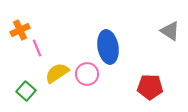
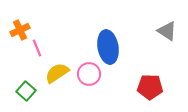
gray triangle: moved 3 px left
pink circle: moved 2 px right
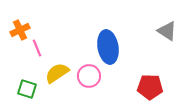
pink circle: moved 2 px down
green square: moved 1 px right, 2 px up; rotated 24 degrees counterclockwise
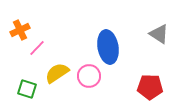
gray triangle: moved 8 px left, 3 px down
pink line: rotated 66 degrees clockwise
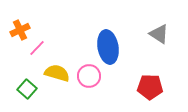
yellow semicircle: rotated 50 degrees clockwise
green square: rotated 24 degrees clockwise
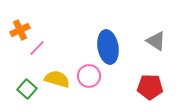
gray triangle: moved 3 px left, 7 px down
yellow semicircle: moved 6 px down
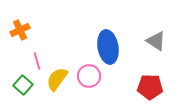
pink line: moved 13 px down; rotated 60 degrees counterclockwise
yellow semicircle: rotated 70 degrees counterclockwise
green square: moved 4 px left, 4 px up
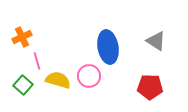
orange cross: moved 2 px right, 7 px down
yellow semicircle: moved 1 px right, 1 px down; rotated 70 degrees clockwise
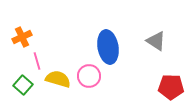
yellow semicircle: moved 1 px up
red pentagon: moved 21 px right
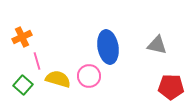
gray triangle: moved 1 px right, 4 px down; rotated 20 degrees counterclockwise
